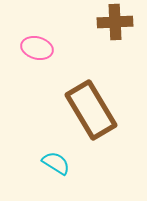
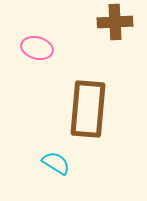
brown rectangle: moved 3 px left, 1 px up; rotated 36 degrees clockwise
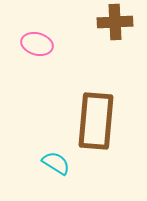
pink ellipse: moved 4 px up
brown rectangle: moved 8 px right, 12 px down
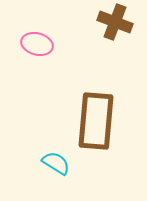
brown cross: rotated 24 degrees clockwise
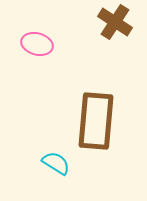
brown cross: rotated 12 degrees clockwise
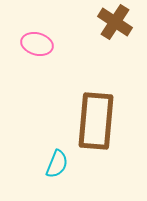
cyan semicircle: moved 1 px right, 1 px down; rotated 80 degrees clockwise
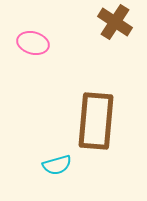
pink ellipse: moved 4 px left, 1 px up
cyan semicircle: moved 1 px down; rotated 52 degrees clockwise
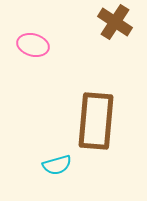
pink ellipse: moved 2 px down
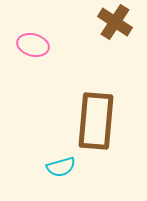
cyan semicircle: moved 4 px right, 2 px down
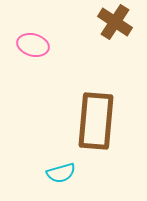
cyan semicircle: moved 6 px down
